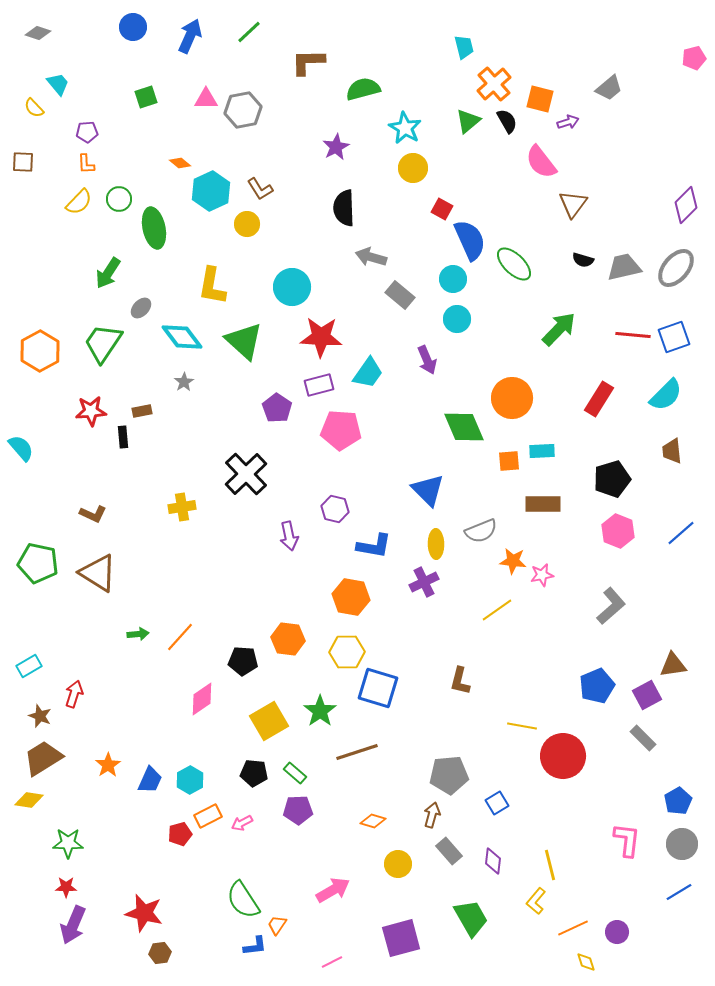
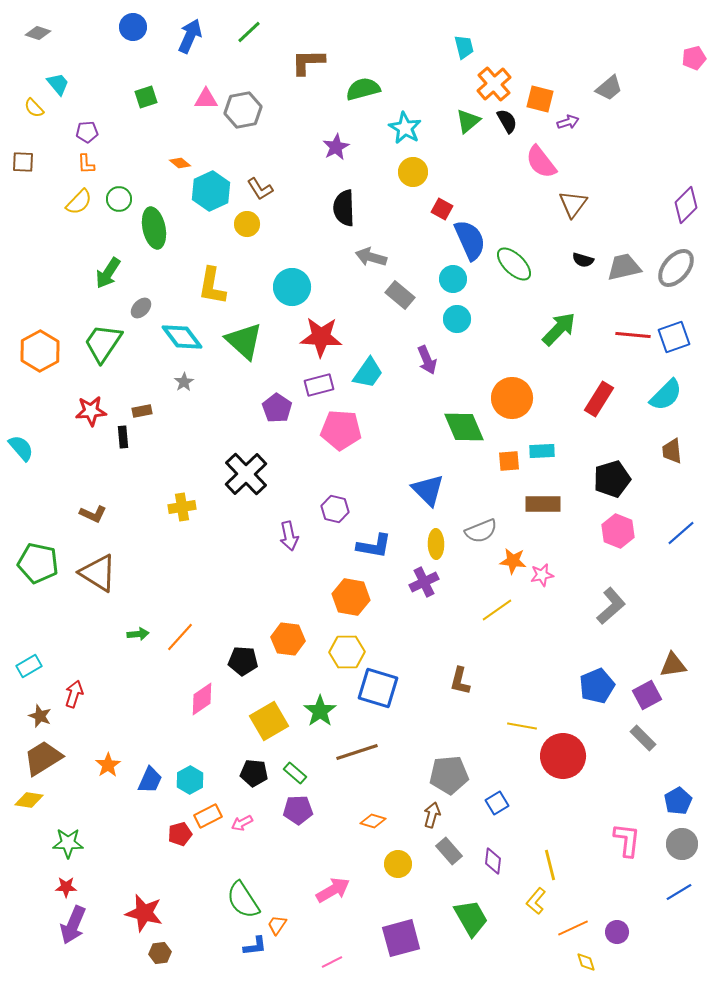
yellow circle at (413, 168): moved 4 px down
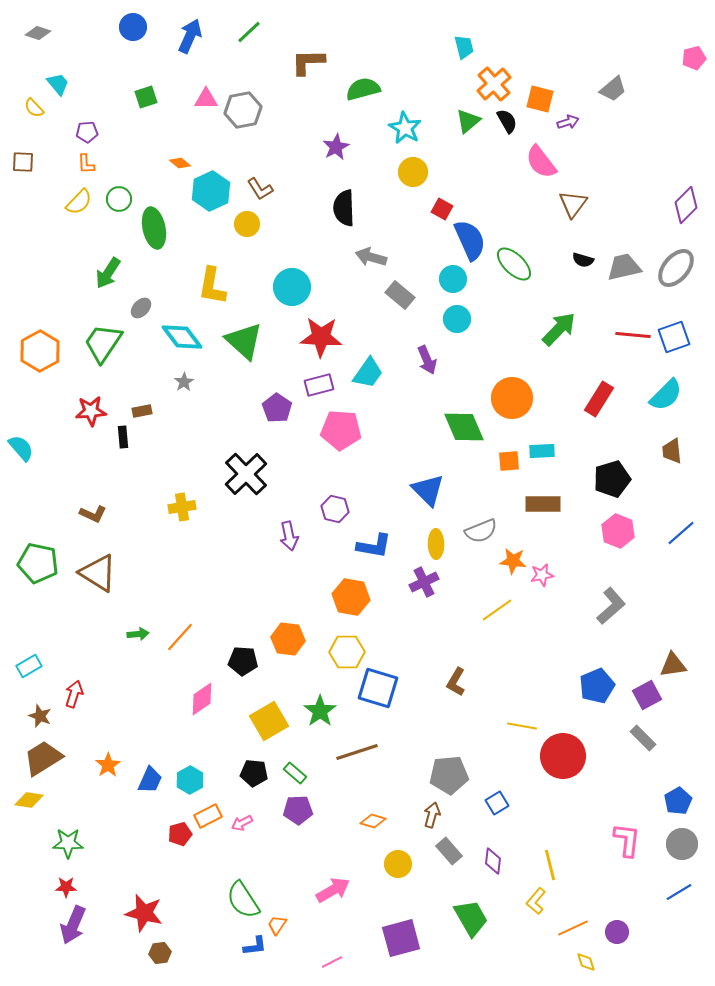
gray trapezoid at (609, 88): moved 4 px right, 1 px down
brown L-shape at (460, 681): moved 4 px left, 1 px down; rotated 16 degrees clockwise
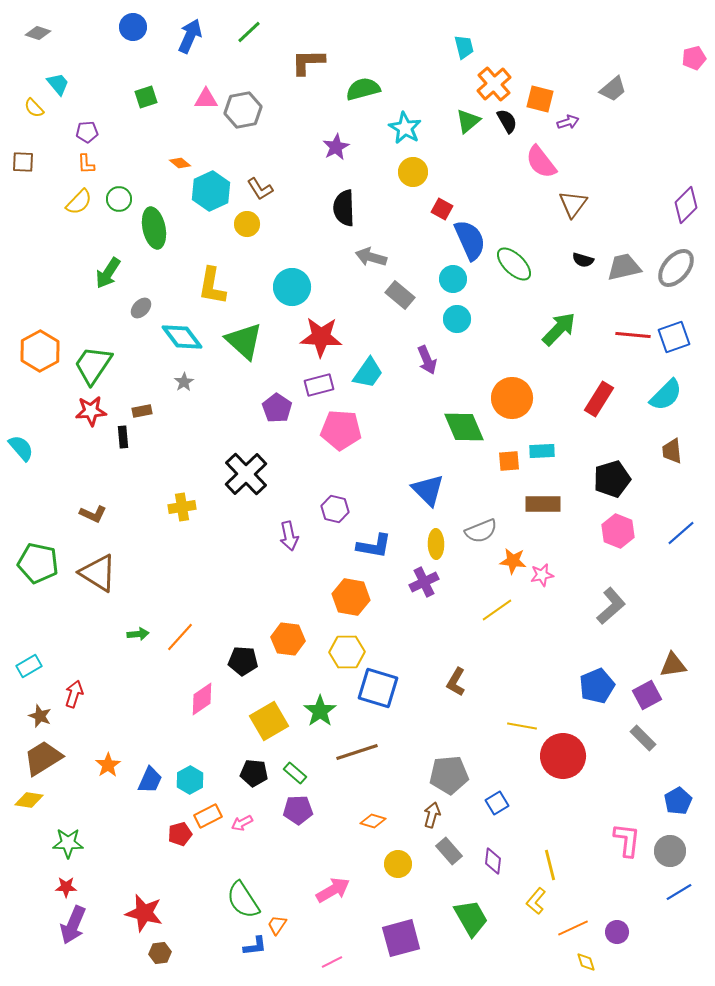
green trapezoid at (103, 343): moved 10 px left, 22 px down
gray circle at (682, 844): moved 12 px left, 7 px down
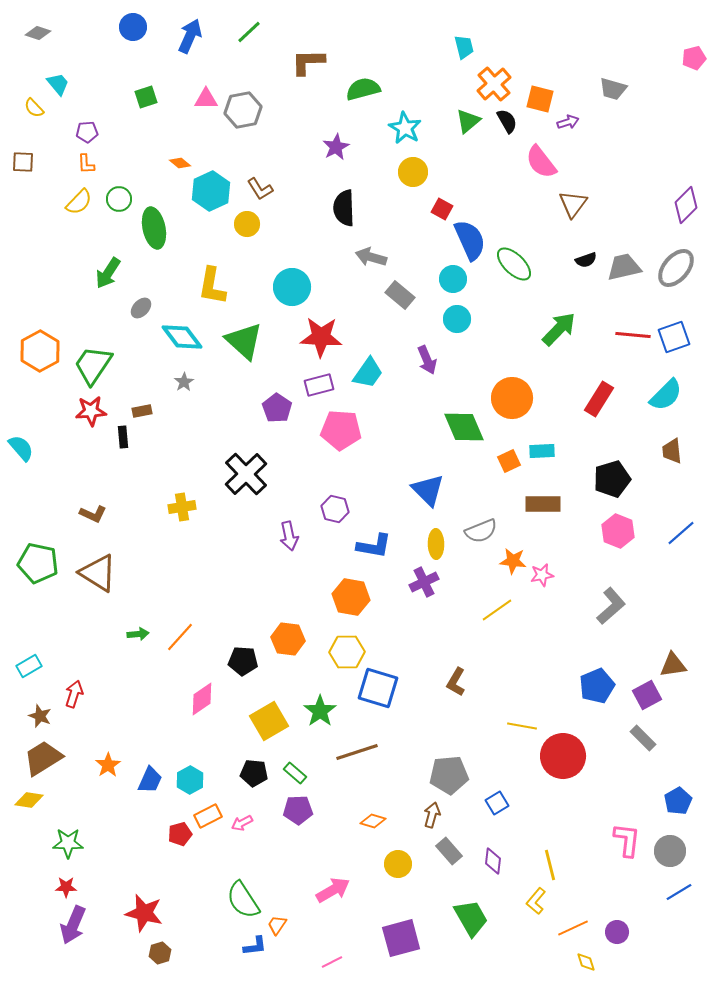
gray trapezoid at (613, 89): rotated 56 degrees clockwise
black semicircle at (583, 260): moved 3 px right; rotated 35 degrees counterclockwise
orange square at (509, 461): rotated 20 degrees counterclockwise
brown hexagon at (160, 953): rotated 10 degrees counterclockwise
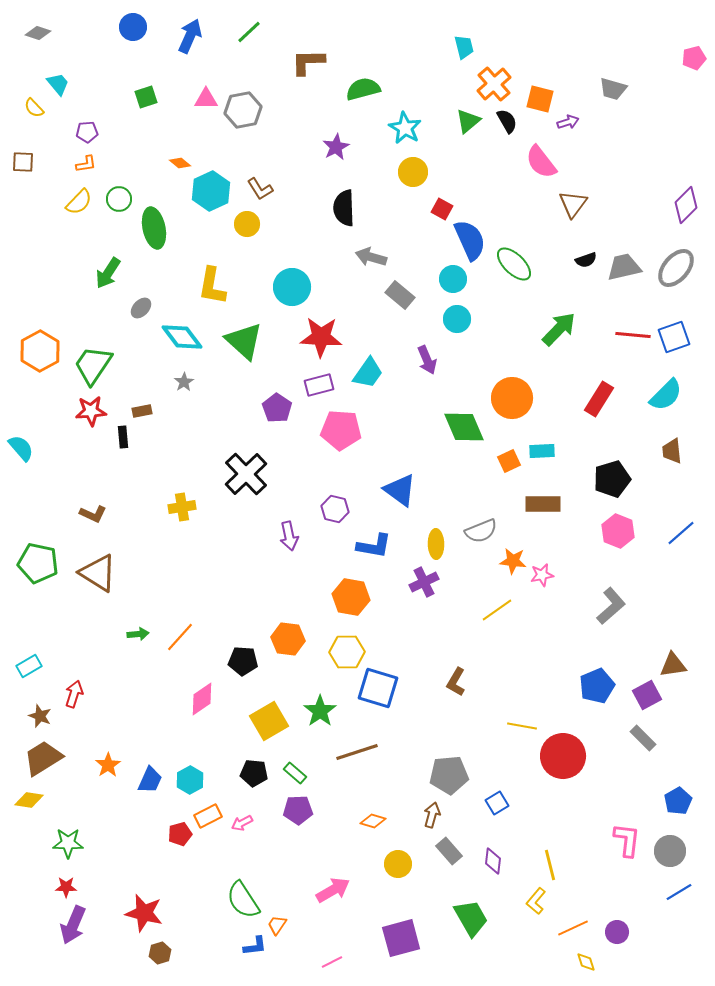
orange L-shape at (86, 164): rotated 95 degrees counterclockwise
blue triangle at (428, 490): moved 28 px left; rotated 9 degrees counterclockwise
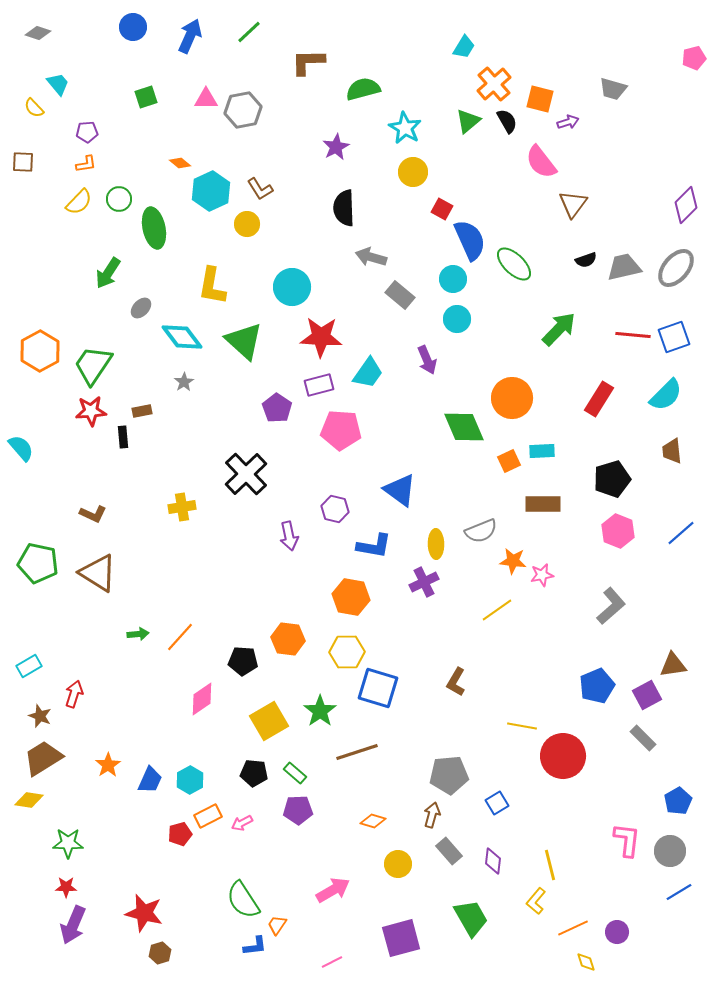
cyan trapezoid at (464, 47): rotated 45 degrees clockwise
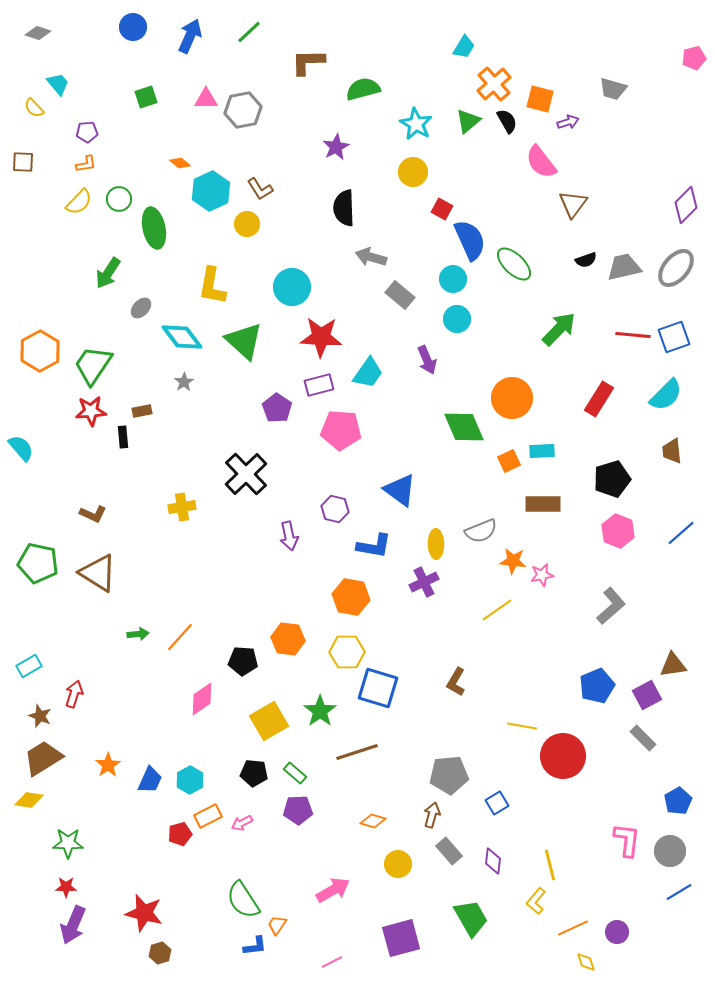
cyan star at (405, 128): moved 11 px right, 4 px up
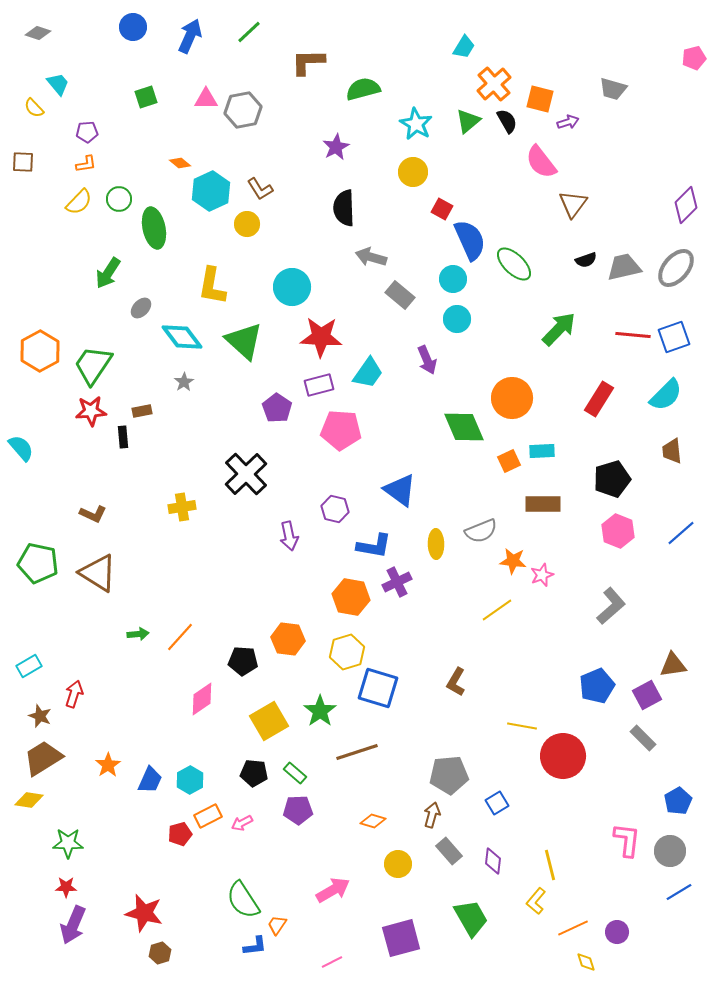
pink star at (542, 575): rotated 10 degrees counterclockwise
purple cross at (424, 582): moved 27 px left
yellow hexagon at (347, 652): rotated 16 degrees counterclockwise
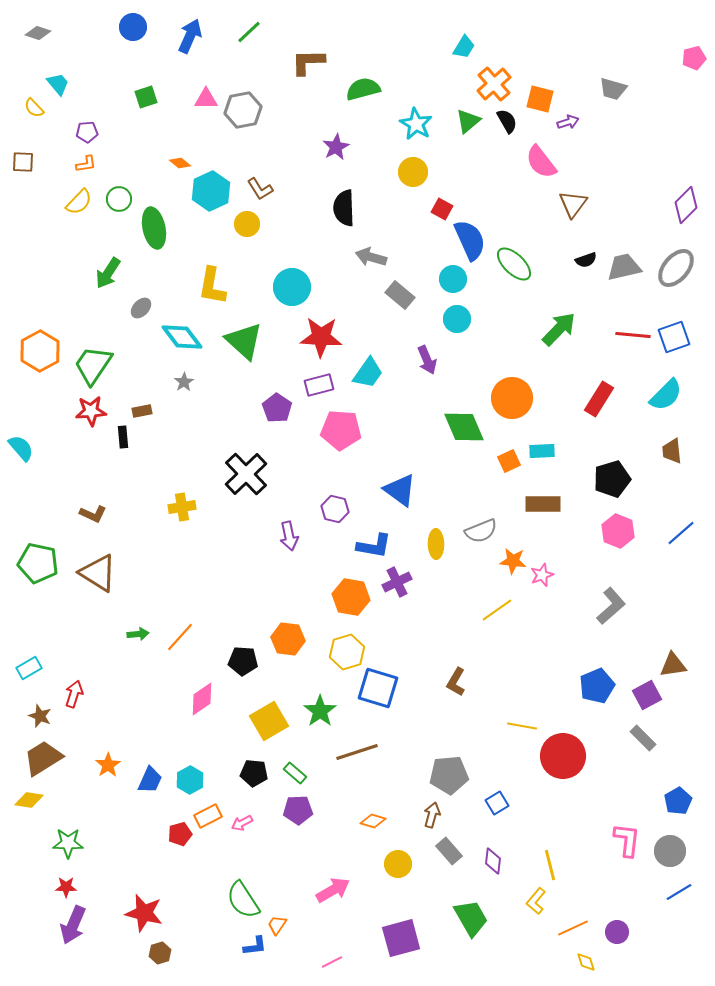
cyan rectangle at (29, 666): moved 2 px down
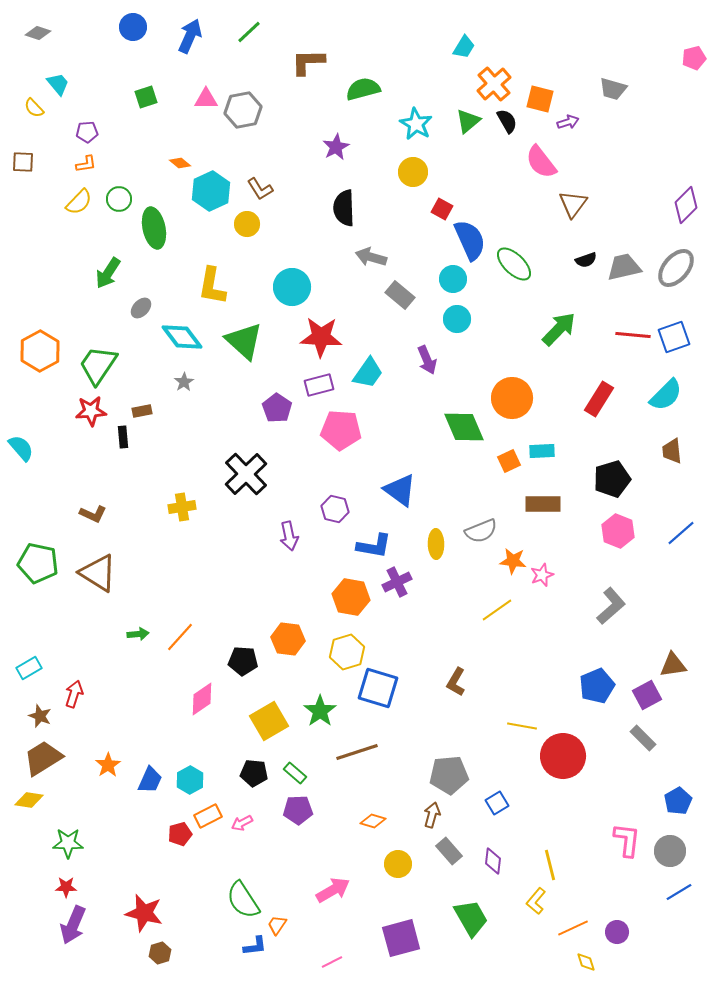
green trapezoid at (93, 365): moved 5 px right
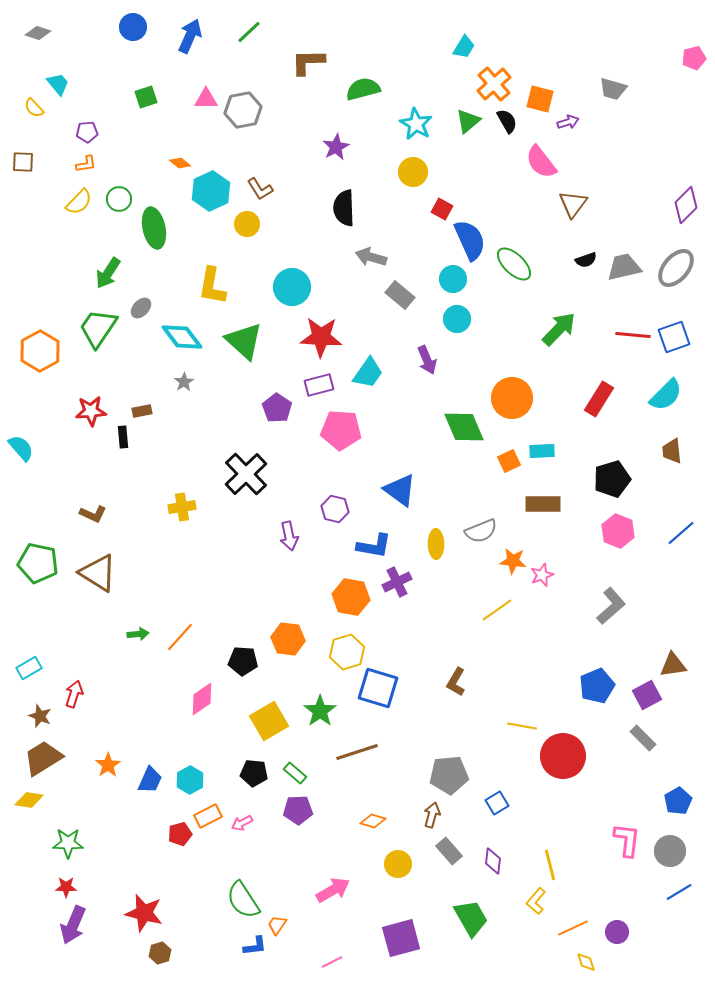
green trapezoid at (98, 365): moved 37 px up
